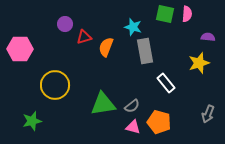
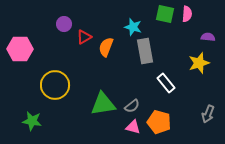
purple circle: moved 1 px left
red triangle: rotated 14 degrees counterclockwise
green star: rotated 24 degrees clockwise
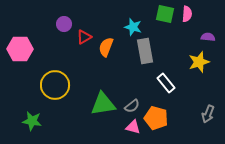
yellow star: moved 1 px up
orange pentagon: moved 3 px left, 4 px up
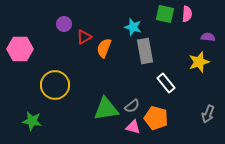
orange semicircle: moved 2 px left, 1 px down
green triangle: moved 3 px right, 5 px down
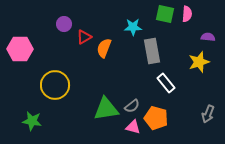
cyan star: rotated 18 degrees counterclockwise
gray rectangle: moved 7 px right
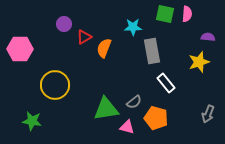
gray semicircle: moved 2 px right, 4 px up
pink triangle: moved 6 px left
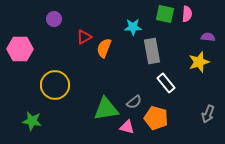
purple circle: moved 10 px left, 5 px up
